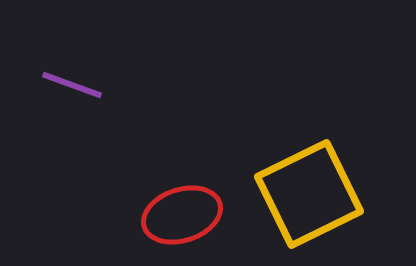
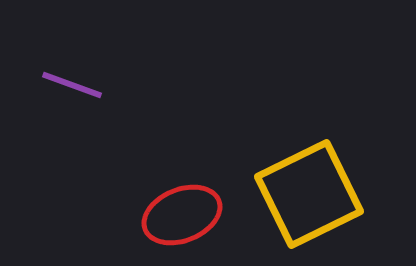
red ellipse: rotated 4 degrees counterclockwise
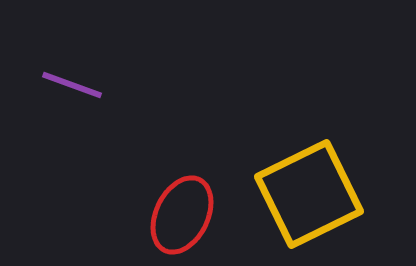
red ellipse: rotated 42 degrees counterclockwise
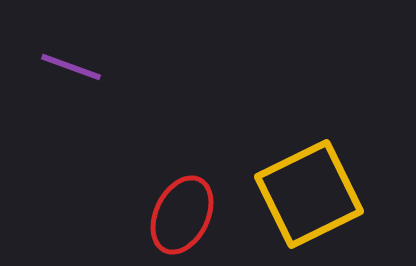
purple line: moved 1 px left, 18 px up
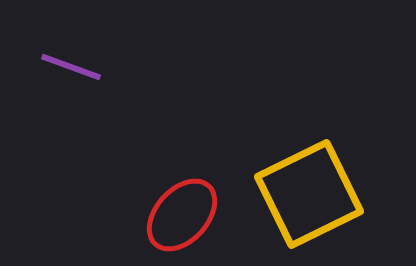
red ellipse: rotated 16 degrees clockwise
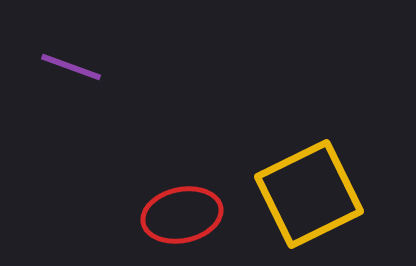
red ellipse: rotated 36 degrees clockwise
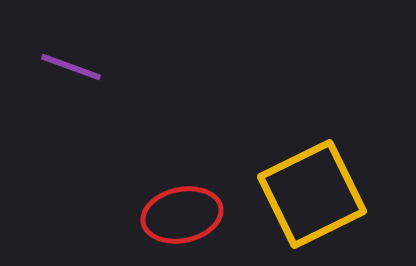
yellow square: moved 3 px right
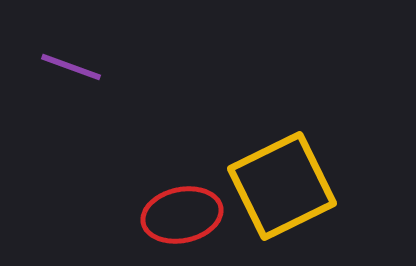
yellow square: moved 30 px left, 8 px up
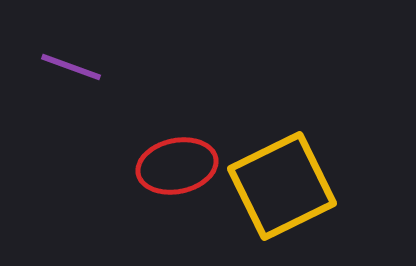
red ellipse: moved 5 px left, 49 px up
